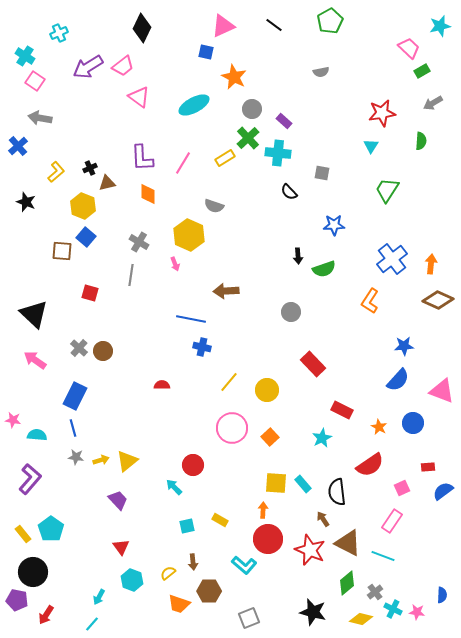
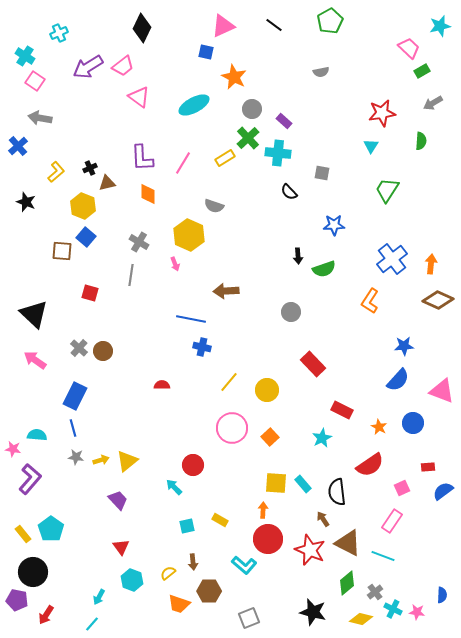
pink star at (13, 420): moved 29 px down
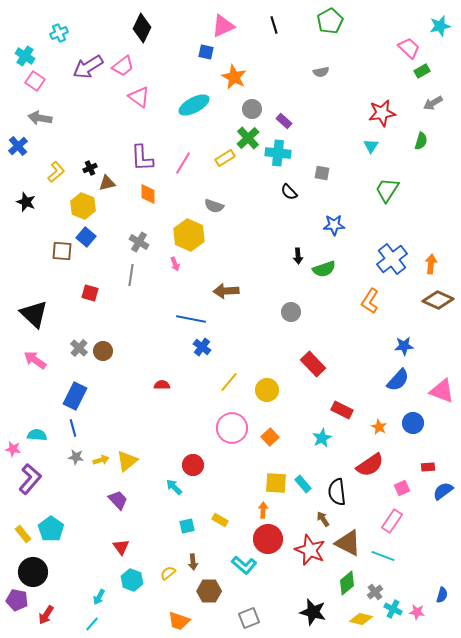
black line at (274, 25): rotated 36 degrees clockwise
green semicircle at (421, 141): rotated 12 degrees clockwise
blue cross at (202, 347): rotated 24 degrees clockwise
blue semicircle at (442, 595): rotated 14 degrees clockwise
orange trapezoid at (179, 604): moved 17 px down
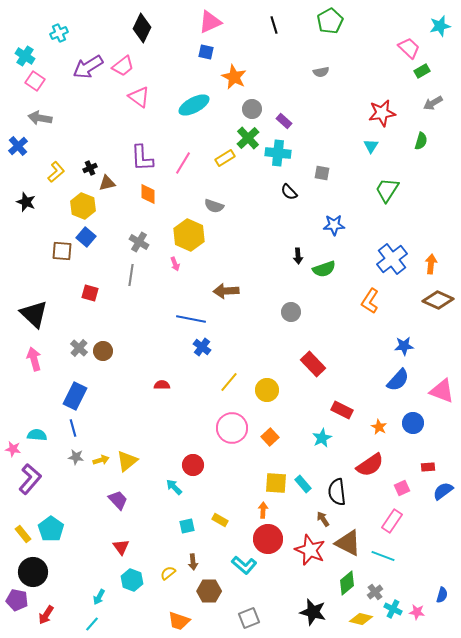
pink triangle at (223, 26): moved 13 px left, 4 px up
pink arrow at (35, 360): moved 1 px left, 1 px up; rotated 40 degrees clockwise
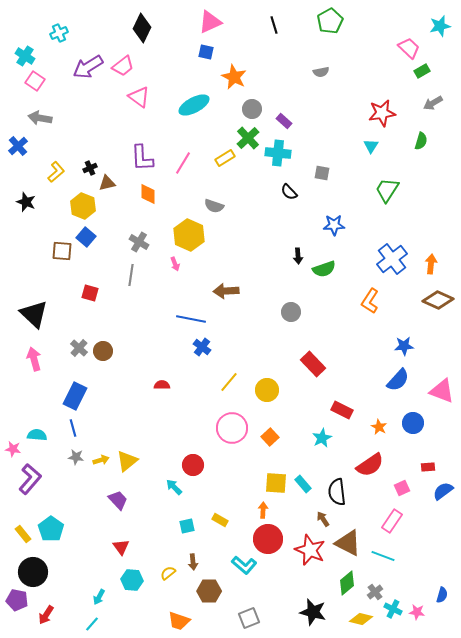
cyan hexagon at (132, 580): rotated 15 degrees counterclockwise
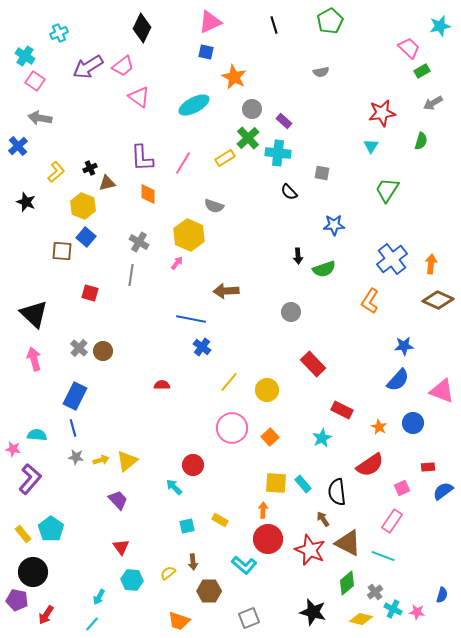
pink arrow at (175, 264): moved 2 px right, 1 px up; rotated 120 degrees counterclockwise
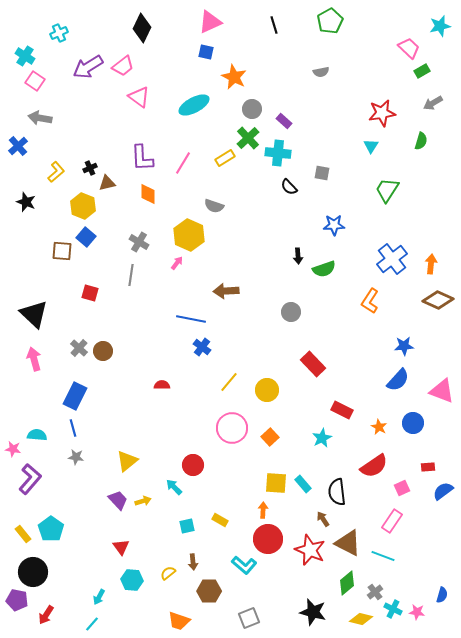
black semicircle at (289, 192): moved 5 px up
yellow arrow at (101, 460): moved 42 px right, 41 px down
red semicircle at (370, 465): moved 4 px right, 1 px down
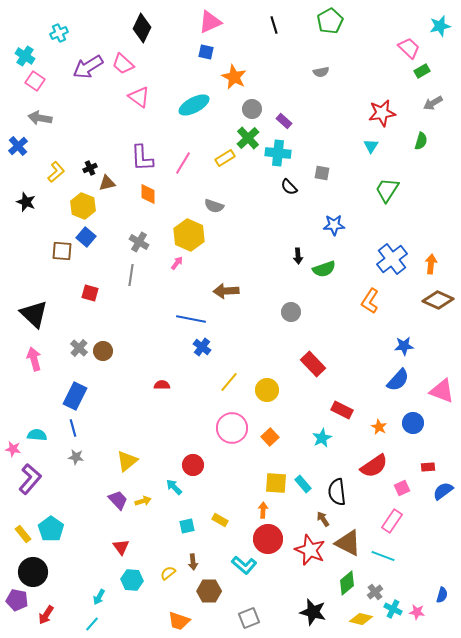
pink trapezoid at (123, 66): moved 2 px up; rotated 80 degrees clockwise
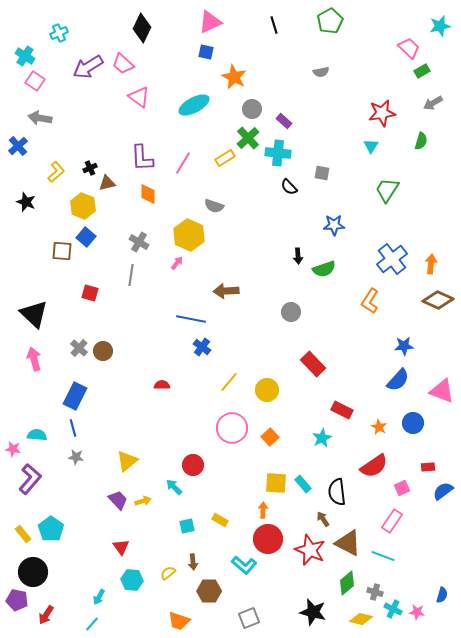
gray cross at (375, 592): rotated 35 degrees counterclockwise
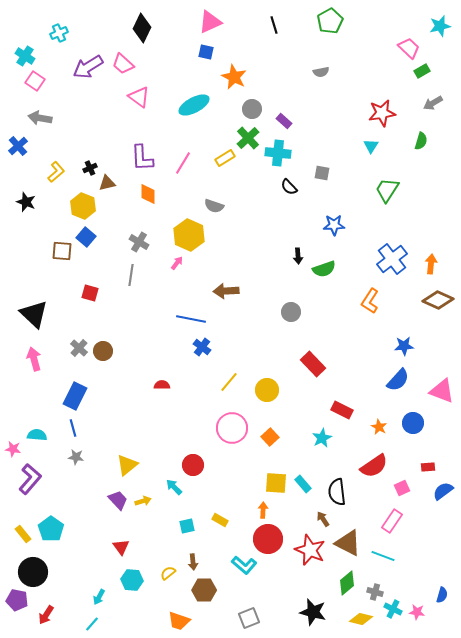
yellow triangle at (127, 461): moved 4 px down
brown hexagon at (209, 591): moved 5 px left, 1 px up
